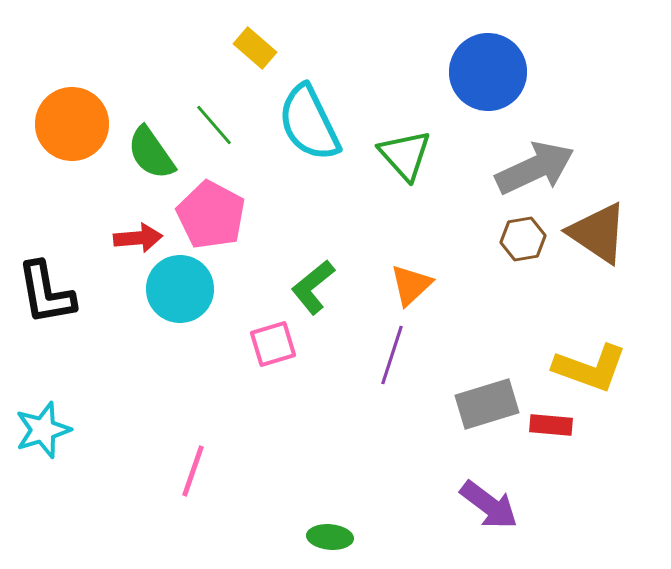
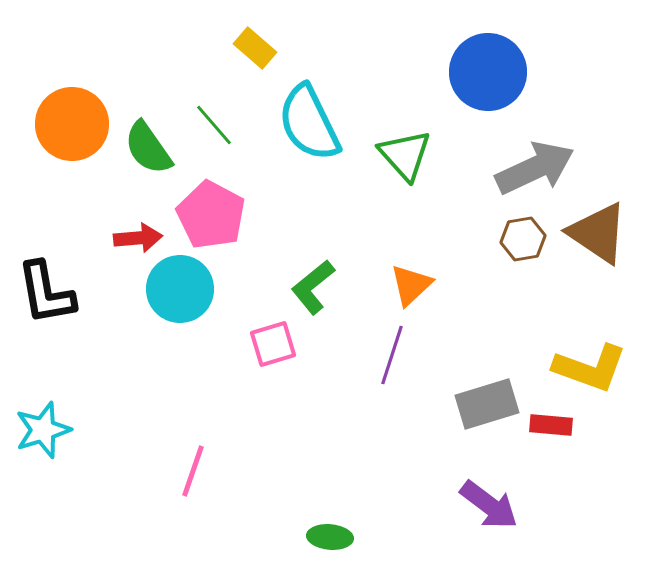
green semicircle: moved 3 px left, 5 px up
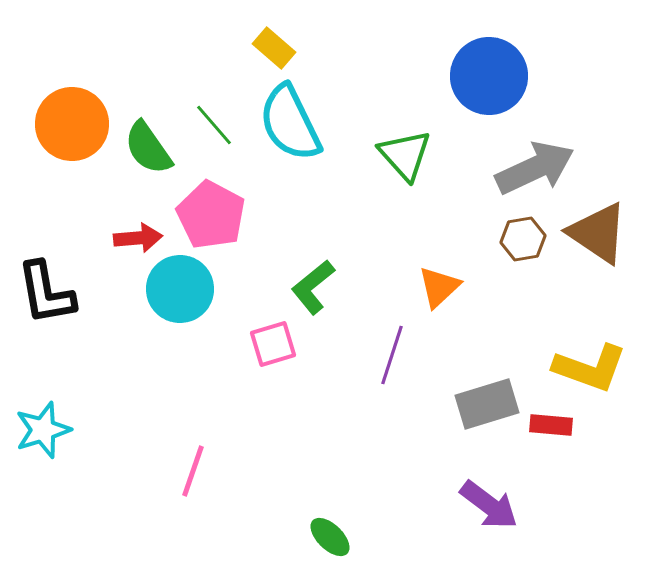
yellow rectangle: moved 19 px right
blue circle: moved 1 px right, 4 px down
cyan semicircle: moved 19 px left
orange triangle: moved 28 px right, 2 px down
green ellipse: rotated 39 degrees clockwise
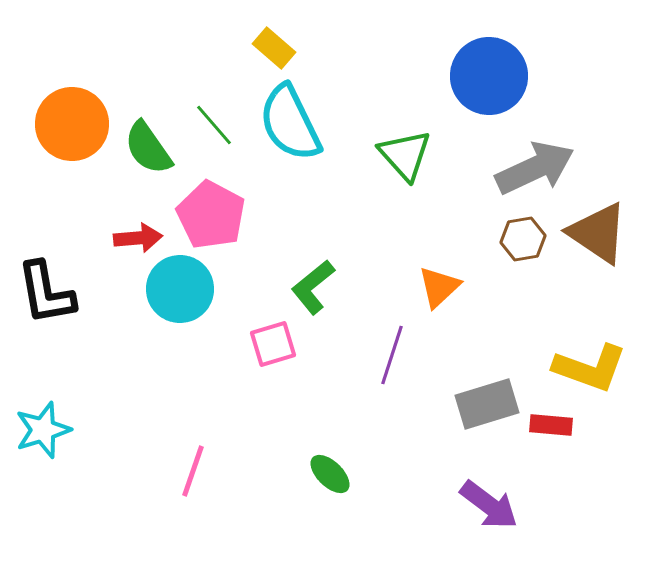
green ellipse: moved 63 px up
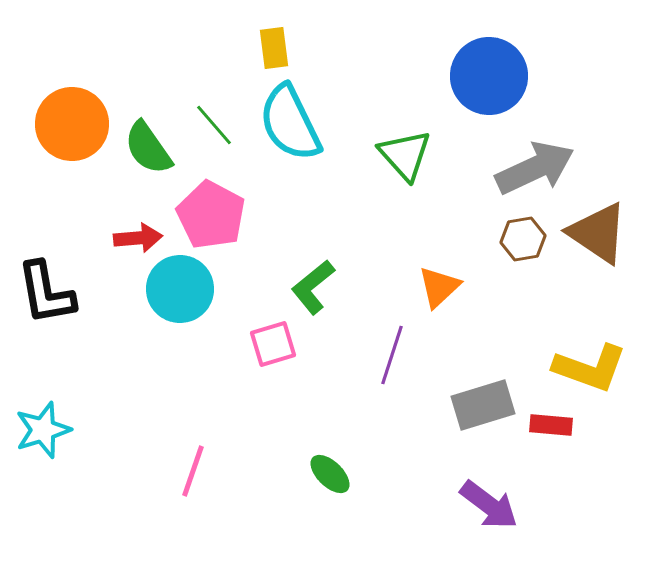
yellow rectangle: rotated 42 degrees clockwise
gray rectangle: moved 4 px left, 1 px down
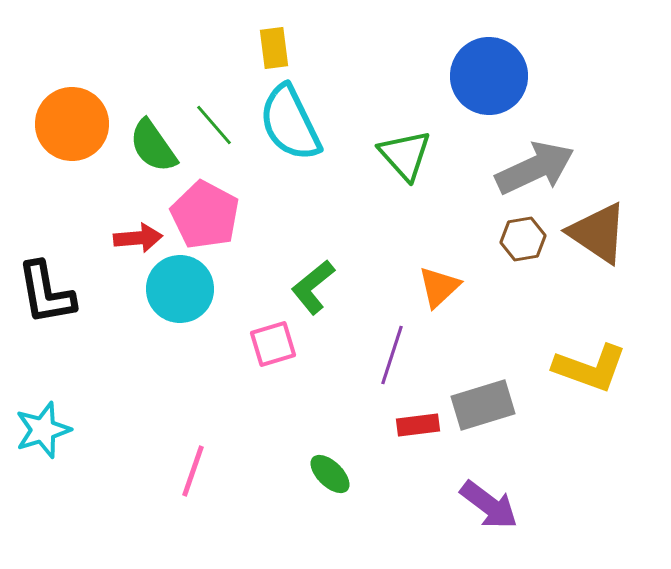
green semicircle: moved 5 px right, 2 px up
pink pentagon: moved 6 px left
red rectangle: moved 133 px left; rotated 12 degrees counterclockwise
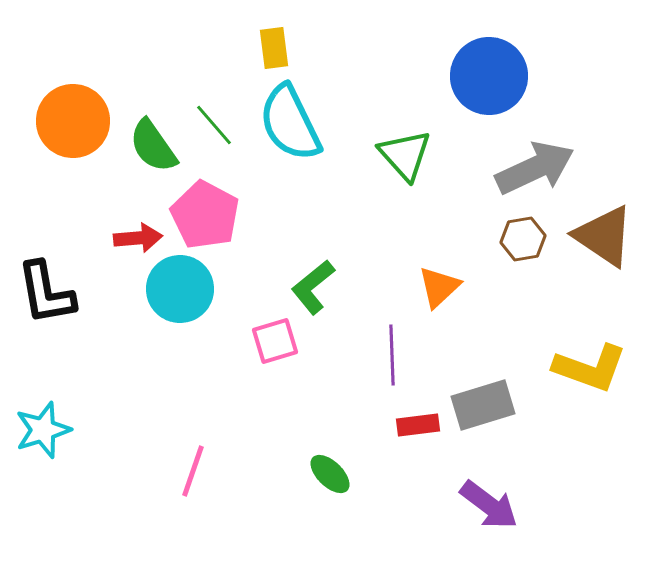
orange circle: moved 1 px right, 3 px up
brown triangle: moved 6 px right, 3 px down
pink square: moved 2 px right, 3 px up
purple line: rotated 20 degrees counterclockwise
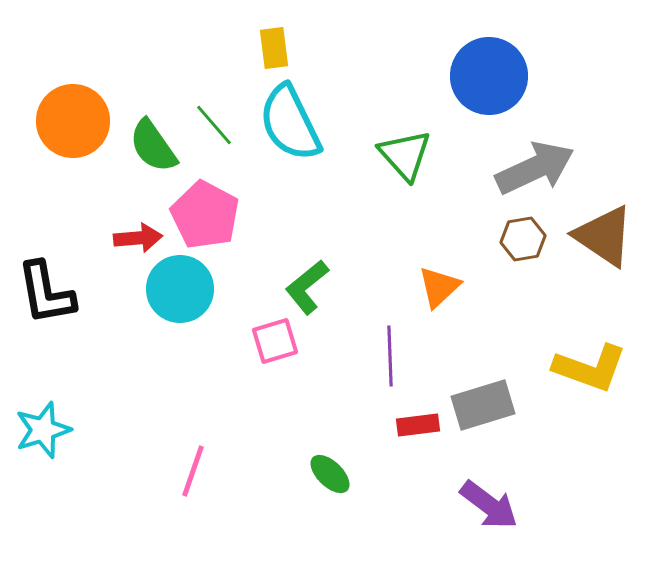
green L-shape: moved 6 px left
purple line: moved 2 px left, 1 px down
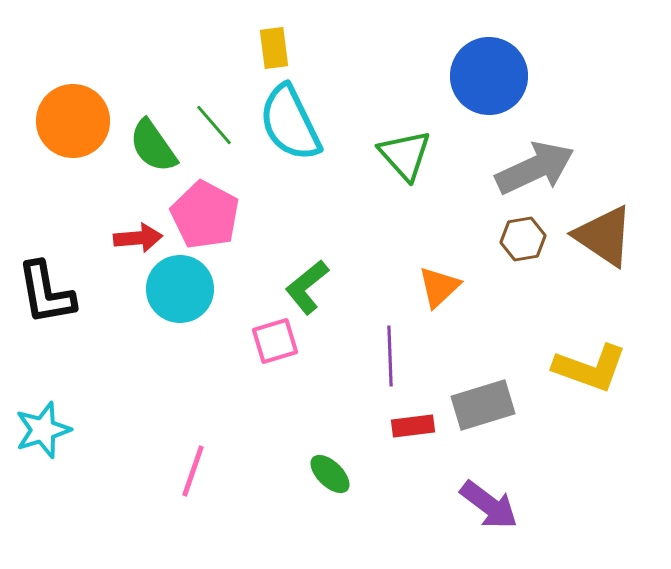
red rectangle: moved 5 px left, 1 px down
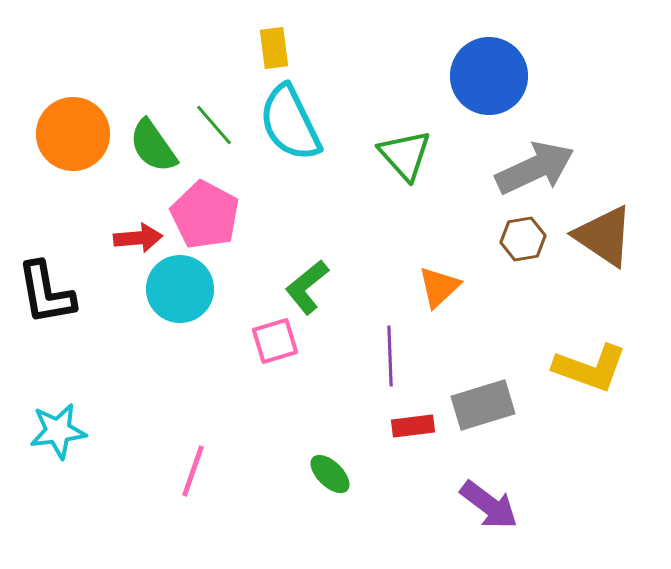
orange circle: moved 13 px down
cyan star: moved 15 px right, 1 px down; rotated 10 degrees clockwise
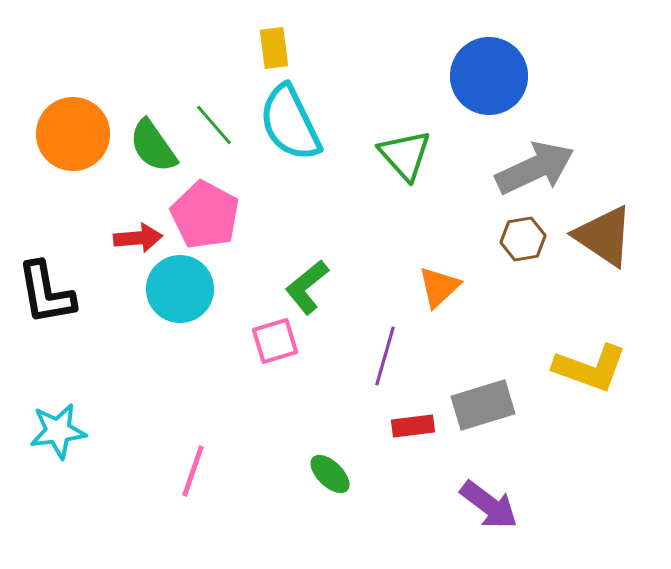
purple line: moved 5 px left; rotated 18 degrees clockwise
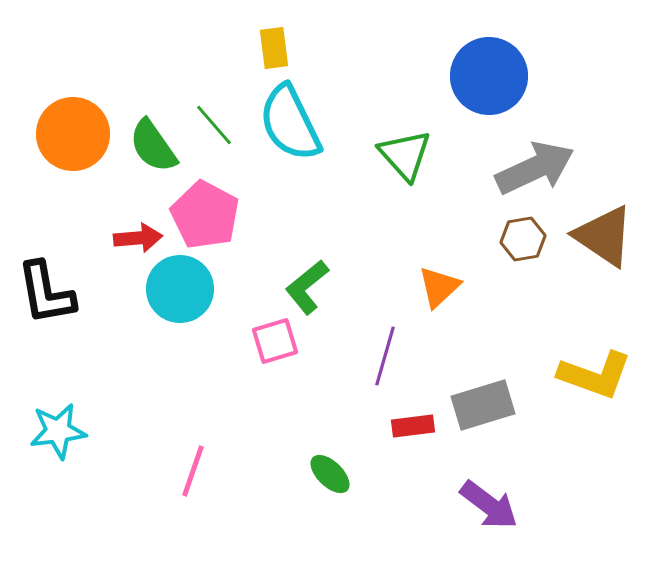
yellow L-shape: moved 5 px right, 7 px down
